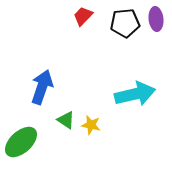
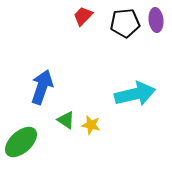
purple ellipse: moved 1 px down
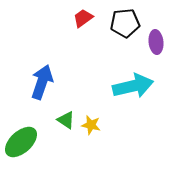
red trapezoid: moved 2 px down; rotated 10 degrees clockwise
purple ellipse: moved 22 px down
blue arrow: moved 5 px up
cyan arrow: moved 2 px left, 8 px up
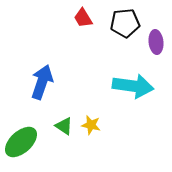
red trapezoid: rotated 85 degrees counterclockwise
cyan arrow: rotated 21 degrees clockwise
green triangle: moved 2 px left, 6 px down
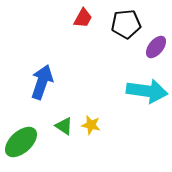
red trapezoid: rotated 120 degrees counterclockwise
black pentagon: moved 1 px right, 1 px down
purple ellipse: moved 5 px down; rotated 45 degrees clockwise
cyan arrow: moved 14 px right, 5 px down
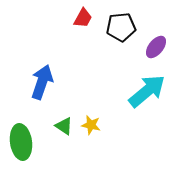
black pentagon: moved 5 px left, 3 px down
cyan arrow: rotated 48 degrees counterclockwise
green ellipse: rotated 56 degrees counterclockwise
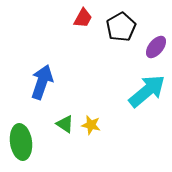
black pentagon: rotated 24 degrees counterclockwise
green triangle: moved 1 px right, 2 px up
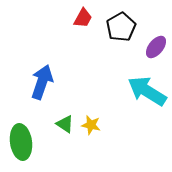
cyan arrow: rotated 108 degrees counterclockwise
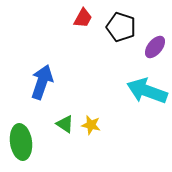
black pentagon: rotated 24 degrees counterclockwise
purple ellipse: moved 1 px left
cyan arrow: rotated 12 degrees counterclockwise
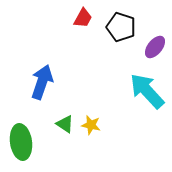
cyan arrow: rotated 27 degrees clockwise
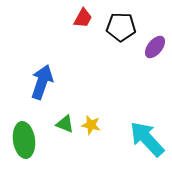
black pentagon: rotated 16 degrees counterclockwise
cyan arrow: moved 48 px down
green triangle: rotated 12 degrees counterclockwise
green ellipse: moved 3 px right, 2 px up
